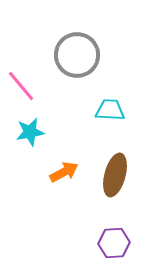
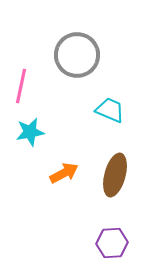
pink line: rotated 52 degrees clockwise
cyan trapezoid: rotated 20 degrees clockwise
orange arrow: moved 1 px down
purple hexagon: moved 2 px left
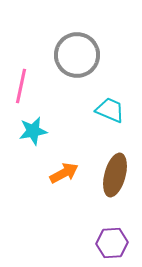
cyan star: moved 3 px right, 1 px up
